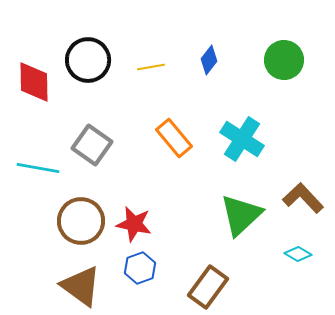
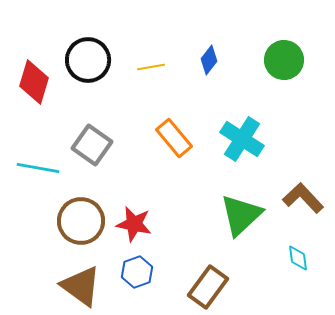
red diamond: rotated 18 degrees clockwise
cyan diamond: moved 4 px down; rotated 52 degrees clockwise
blue hexagon: moved 3 px left, 4 px down
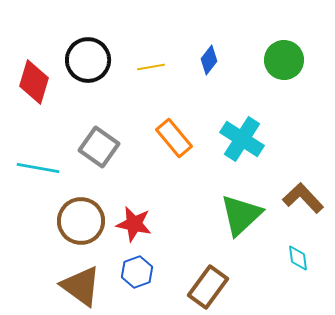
gray square: moved 7 px right, 2 px down
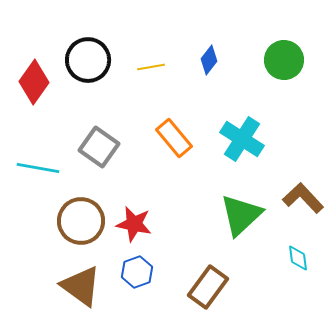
red diamond: rotated 18 degrees clockwise
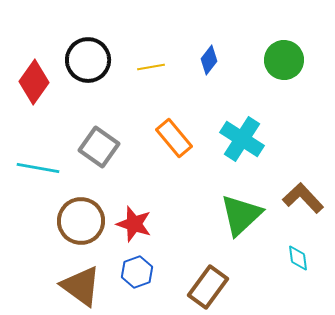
red star: rotated 6 degrees clockwise
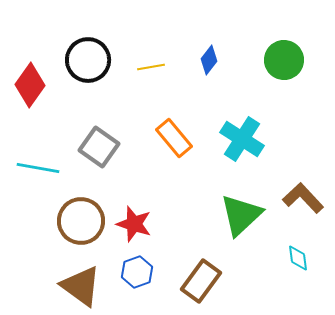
red diamond: moved 4 px left, 3 px down
brown rectangle: moved 7 px left, 6 px up
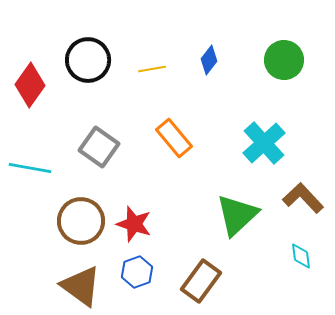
yellow line: moved 1 px right, 2 px down
cyan cross: moved 22 px right, 4 px down; rotated 15 degrees clockwise
cyan line: moved 8 px left
green triangle: moved 4 px left
cyan diamond: moved 3 px right, 2 px up
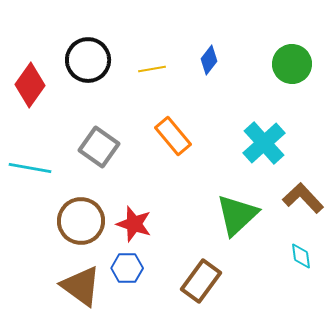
green circle: moved 8 px right, 4 px down
orange rectangle: moved 1 px left, 2 px up
blue hexagon: moved 10 px left, 4 px up; rotated 20 degrees clockwise
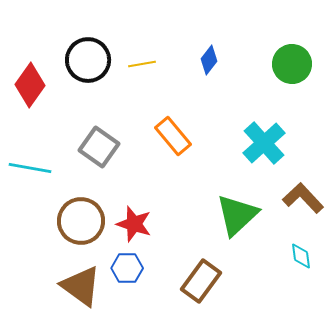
yellow line: moved 10 px left, 5 px up
